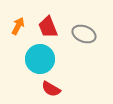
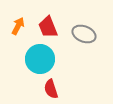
red semicircle: rotated 42 degrees clockwise
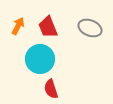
gray ellipse: moved 6 px right, 6 px up
